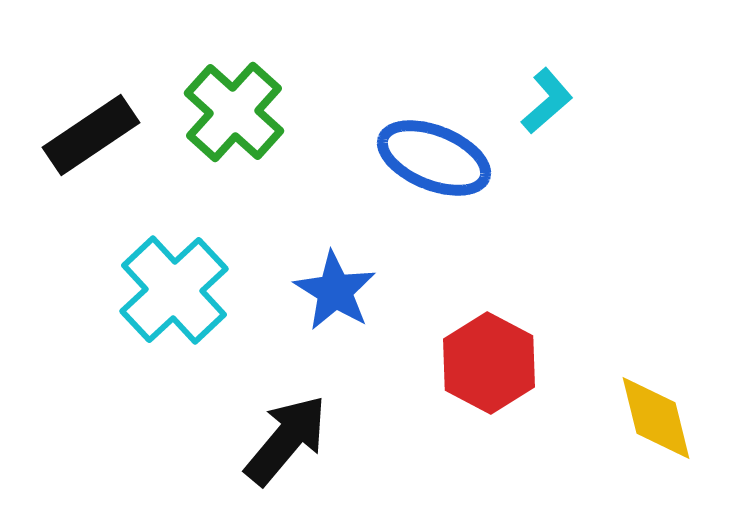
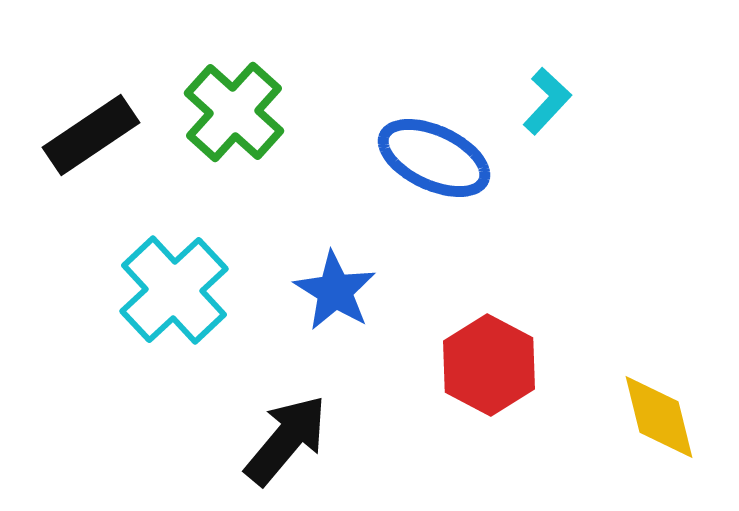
cyan L-shape: rotated 6 degrees counterclockwise
blue ellipse: rotated 3 degrees clockwise
red hexagon: moved 2 px down
yellow diamond: moved 3 px right, 1 px up
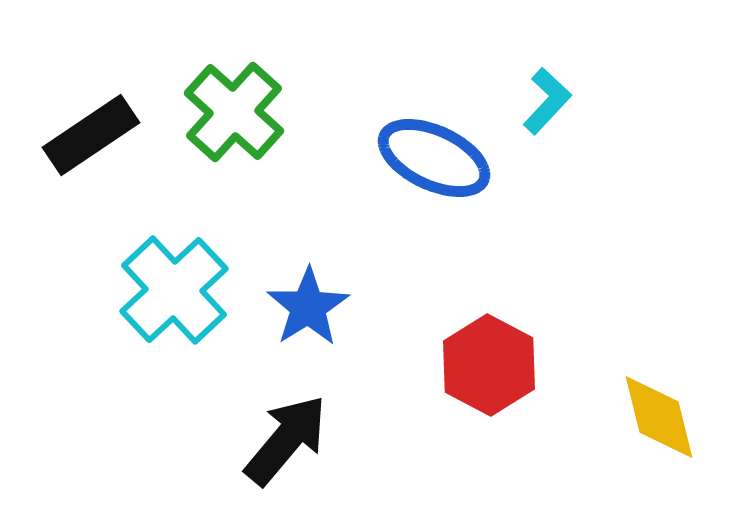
blue star: moved 27 px left, 16 px down; rotated 8 degrees clockwise
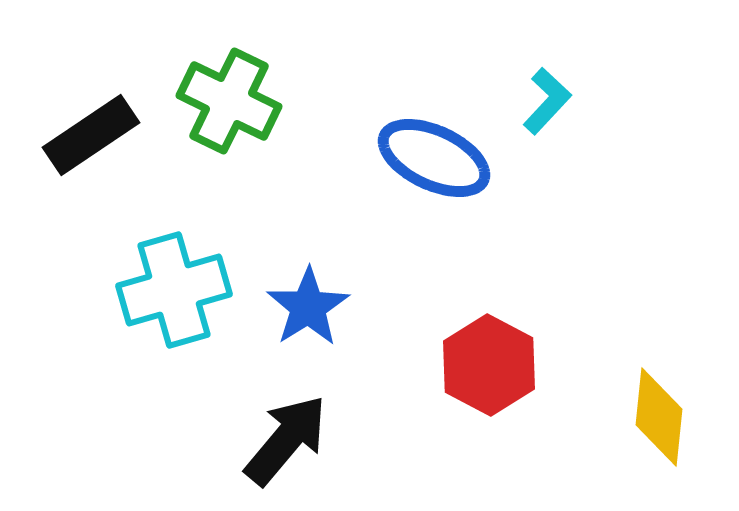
green cross: moved 5 px left, 11 px up; rotated 16 degrees counterclockwise
cyan cross: rotated 27 degrees clockwise
yellow diamond: rotated 20 degrees clockwise
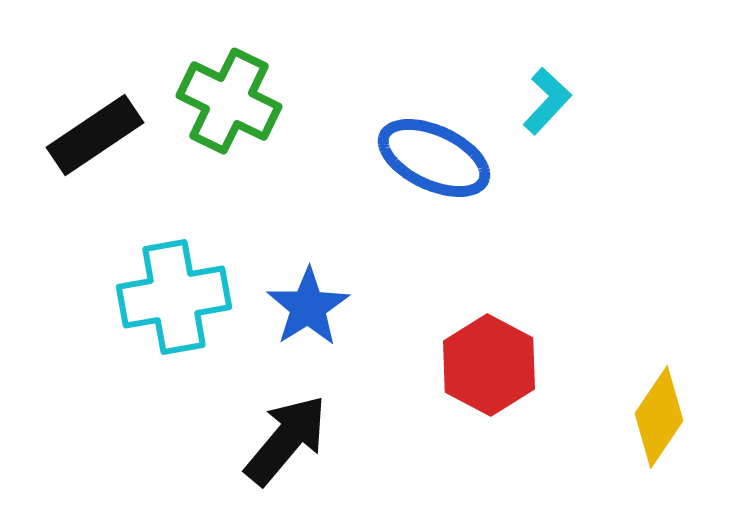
black rectangle: moved 4 px right
cyan cross: moved 7 px down; rotated 6 degrees clockwise
yellow diamond: rotated 28 degrees clockwise
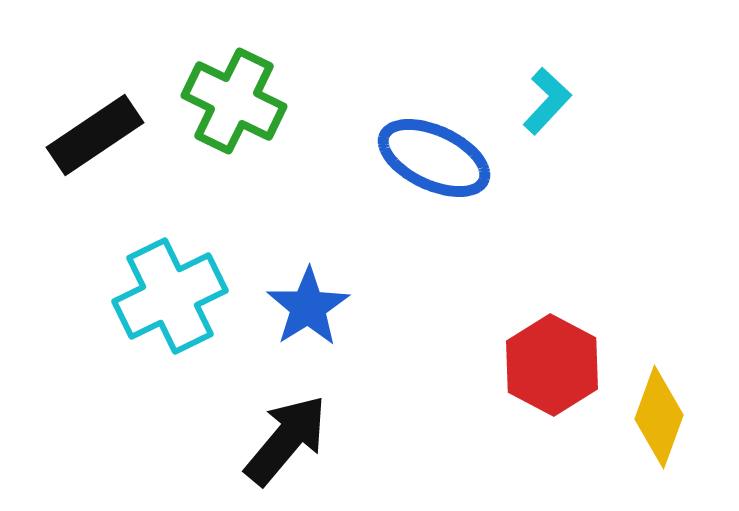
green cross: moved 5 px right
cyan cross: moved 4 px left, 1 px up; rotated 16 degrees counterclockwise
red hexagon: moved 63 px right
yellow diamond: rotated 14 degrees counterclockwise
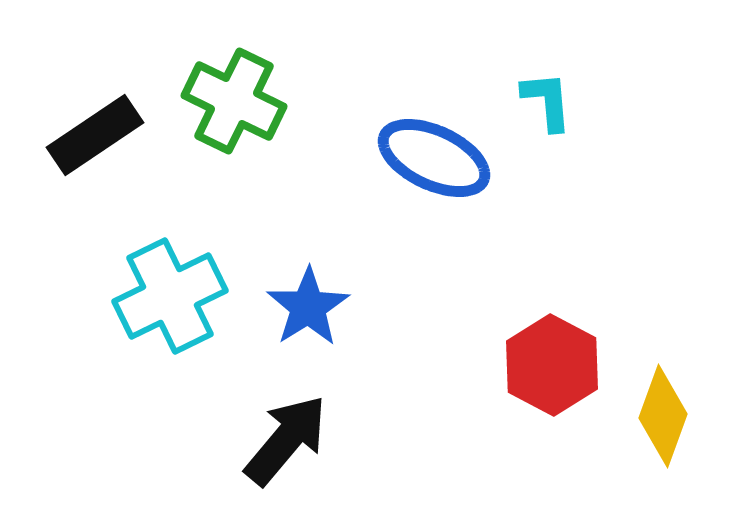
cyan L-shape: rotated 48 degrees counterclockwise
yellow diamond: moved 4 px right, 1 px up
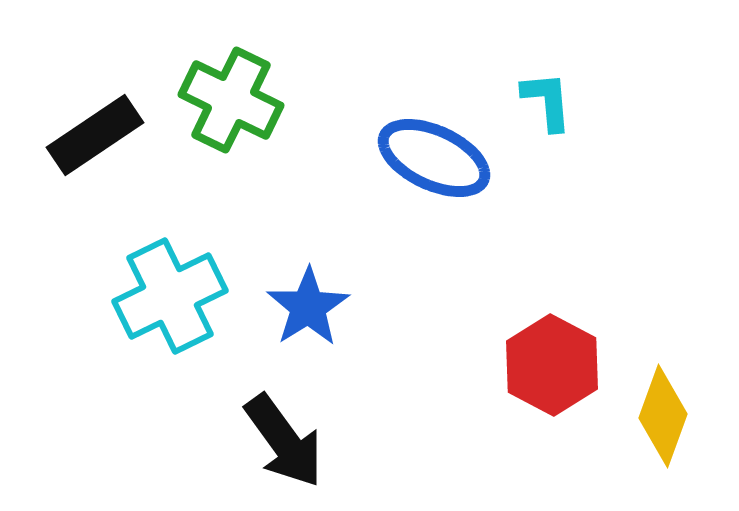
green cross: moved 3 px left, 1 px up
black arrow: moved 2 px left, 1 px down; rotated 104 degrees clockwise
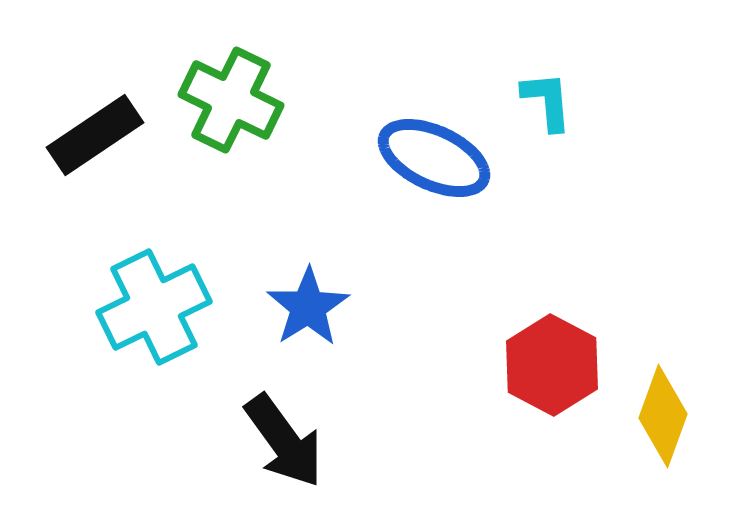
cyan cross: moved 16 px left, 11 px down
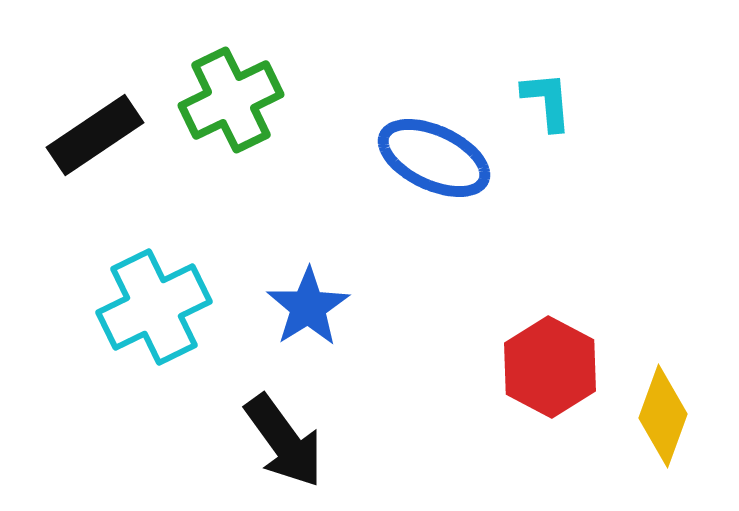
green cross: rotated 38 degrees clockwise
red hexagon: moved 2 px left, 2 px down
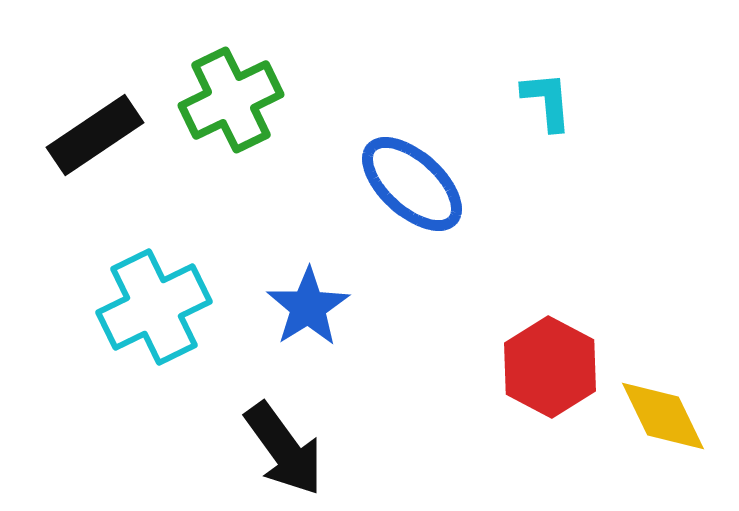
blue ellipse: moved 22 px left, 26 px down; rotated 17 degrees clockwise
yellow diamond: rotated 46 degrees counterclockwise
black arrow: moved 8 px down
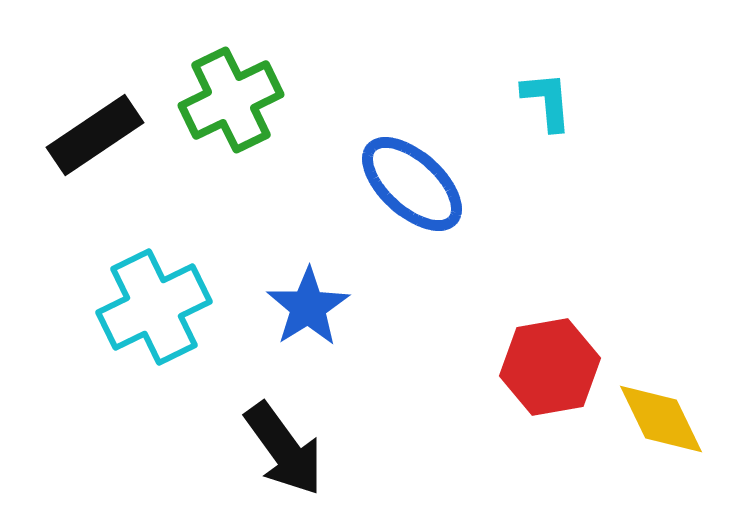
red hexagon: rotated 22 degrees clockwise
yellow diamond: moved 2 px left, 3 px down
